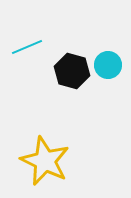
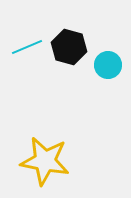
black hexagon: moved 3 px left, 24 px up
yellow star: rotated 15 degrees counterclockwise
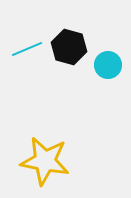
cyan line: moved 2 px down
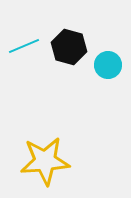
cyan line: moved 3 px left, 3 px up
yellow star: rotated 15 degrees counterclockwise
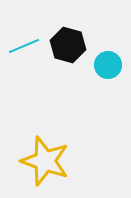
black hexagon: moved 1 px left, 2 px up
yellow star: rotated 24 degrees clockwise
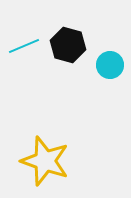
cyan circle: moved 2 px right
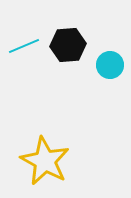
black hexagon: rotated 20 degrees counterclockwise
yellow star: rotated 9 degrees clockwise
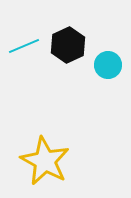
black hexagon: rotated 20 degrees counterclockwise
cyan circle: moved 2 px left
